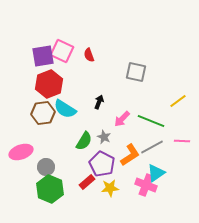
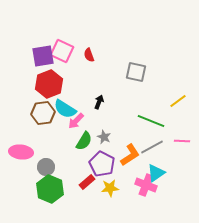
pink arrow: moved 46 px left, 2 px down
pink ellipse: rotated 25 degrees clockwise
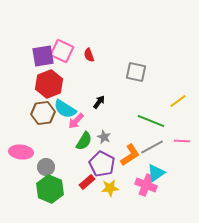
black arrow: rotated 16 degrees clockwise
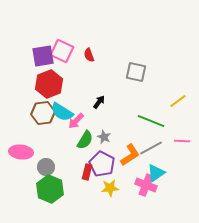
cyan semicircle: moved 3 px left, 3 px down
green semicircle: moved 1 px right, 1 px up
gray line: moved 1 px left, 1 px down
red rectangle: moved 10 px up; rotated 35 degrees counterclockwise
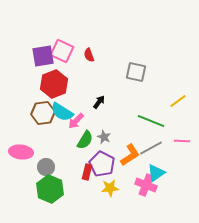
red hexagon: moved 5 px right
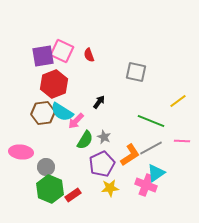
purple pentagon: rotated 20 degrees clockwise
red rectangle: moved 14 px left, 23 px down; rotated 42 degrees clockwise
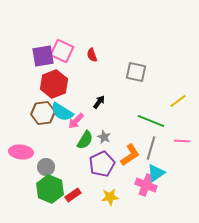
red semicircle: moved 3 px right
gray line: rotated 45 degrees counterclockwise
yellow star: moved 9 px down
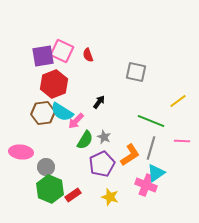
red semicircle: moved 4 px left
yellow star: rotated 24 degrees clockwise
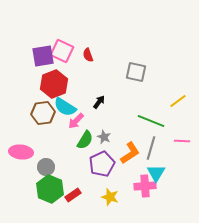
cyan semicircle: moved 3 px right, 5 px up
orange L-shape: moved 2 px up
cyan triangle: rotated 24 degrees counterclockwise
pink cross: moved 1 px left, 1 px down; rotated 25 degrees counterclockwise
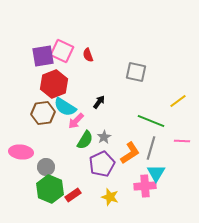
gray star: rotated 16 degrees clockwise
